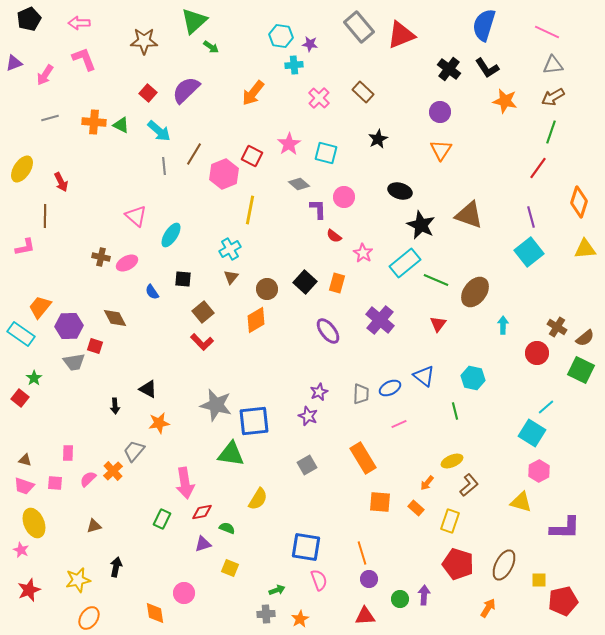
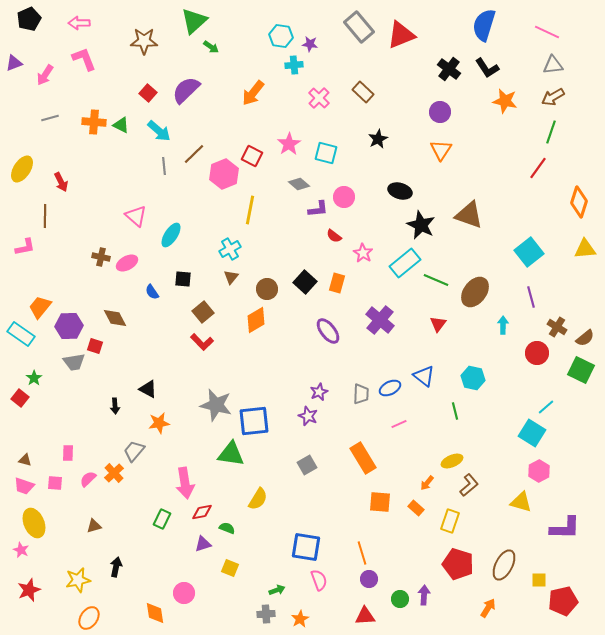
brown line at (194, 154): rotated 15 degrees clockwise
purple L-shape at (318, 209): rotated 85 degrees clockwise
purple line at (531, 217): moved 80 px down
orange cross at (113, 471): moved 1 px right, 2 px down
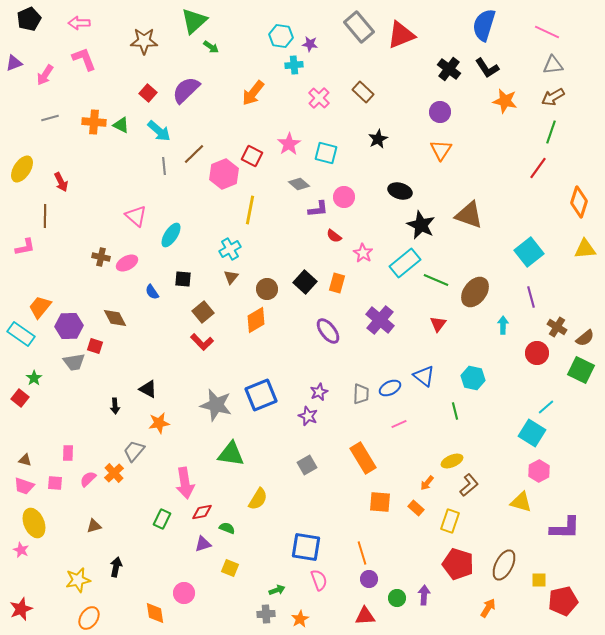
blue square at (254, 421): moved 7 px right, 26 px up; rotated 16 degrees counterclockwise
red star at (29, 590): moved 8 px left, 19 px down
green circle at (400, 599): moved 3 px left, 1 px up
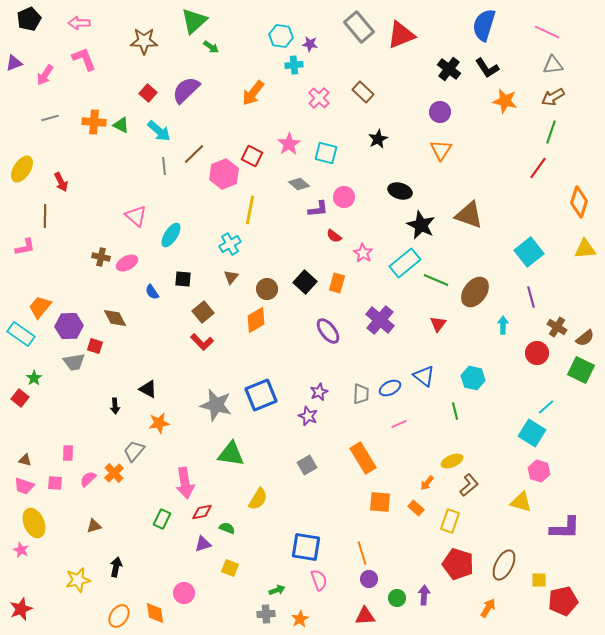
cyan cross at (230, 249): moved 5 px up
pink hexagon at (539, 471): rotated 15 degrees counterclockwise
orange ellipse at (89, 618): moved 30 px right, 2 px up
